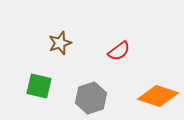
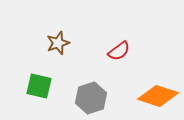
brown star: moved 2 px left
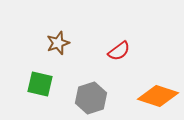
green square: moved 1 px right, 2 px up
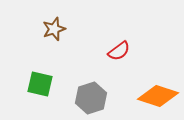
brown star: moved 4 px left, 14 px up
